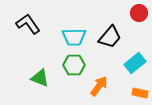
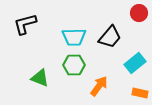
black L-shape: moved 3 px left; rotated 70 degrees counterclockwise
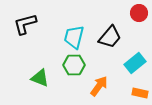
cyan trapezoid: rotated 105 degrees clockwise
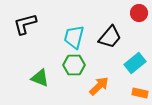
orange arrow: rotated 10 degrees clockwise
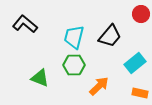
red circle: moved 2 px right, 1 px down
black L-shape: rotated 55 degrees clockwise
black trapezoid: moved 1 px up
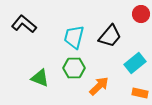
black L-shape: moved 1 px left
green hexagon: moved 3 px down
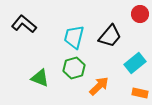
red circle: moved 1 px left
green hexagon: rotated 15 degrees counterclockwise
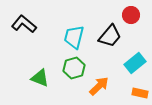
red circle: moved 9 px left, 1 px down
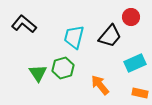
red circle: moved 2 px down
cyan rectangle: rotated 15 degrees clockwise
green hexagon: moved 11 px left
green triangle: moved 2 px left, 5 px up; rotated 36 degrees clockwise
orange arrow: moved 1 px right, 1 px up; rotated 85 degrees counterclockwise
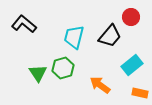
cyan rectangle: moved 3 px left, 2 px down; rotated 15 degrees counterclockwise
orange arrow: rotated 15 degrees counterclockwise
